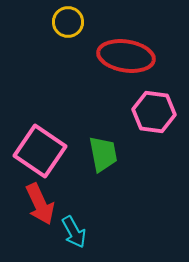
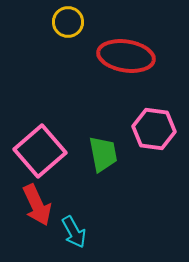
pink hexagon: moved 17 px down
pink square: rotated 15 degrees clockwise
red arrow: moved 3 px left, 1 px down
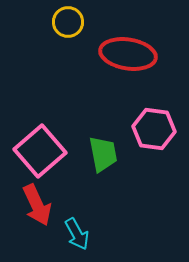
red ellipse: moved 2 px right, 2 px up
cyan arrow: moved 3 px right, 2 px down
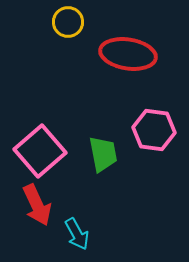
pink hexagon: moved 1 px down
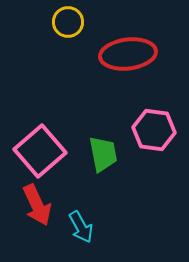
red ellipse: rotated 16 degrees counterclockwise
cyan arrow: moved 4 px right, 7 px up
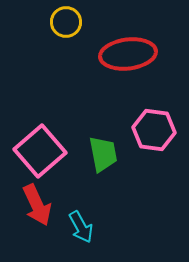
yellow circle: moved 2 px left
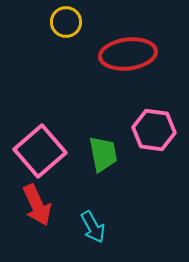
cyan arrow: moved 12 px right
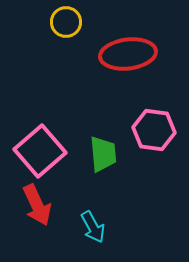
green trapezoid: rotated 6 degrees clockwise
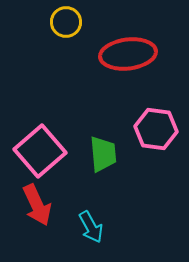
pink hexagon: moved 2 px right, 1 px up
cyan arrow: moved 2 px left
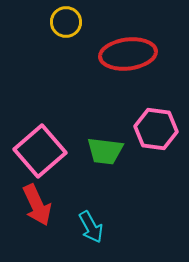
green trapezoid: moved 2 px right, 3 px up; rotated 102 degrees clockwise
